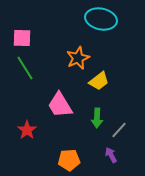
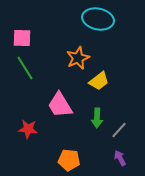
cyan ellipse: moved 3 px left
red star: moved 1 px right, 1 px up; rotated 30 degrees counterclockwise
purple arrow: moved 9 px right, 3 px down
orange pentagon: rotated 10 degrees clockwise
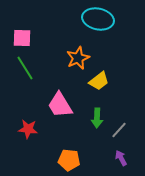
purple arrow: moved 1 px right
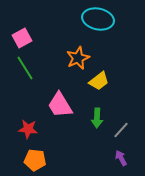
pink square: rotated 30 degrees counterclockwise
gray line: moved 2 px right
orange pentagon: moved 34 px left
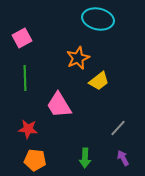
green line: moved 10 px down; rotated 30 degrees clockwise
pink trapezoid: moved 1 px left
green arrow: moved 12 px left, 40 px down
gray line: moved 3 px left, 2 px up
purple arrow: moved 2 px right
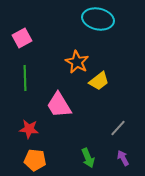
orange star: moved 1 px left, 4 px down; rotated 20 degrees counterclockwise
red star: moved 1 px right
green arrow: moved 3 px right; rotated 24 degrees counterclockwise
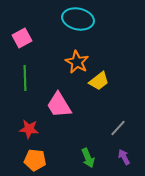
cyan ellipse: moved 20 px left
purple arrow: moved 1 px right, 1 px up
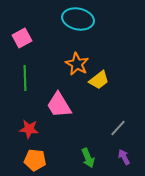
orange star: moved 2 px down
yellow trapezoid: moved 1 px up
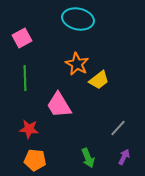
purple arrow: rotated 56 degrees clockwise
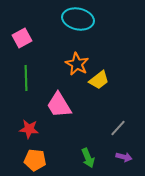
green line: moved 1 px right
purple arrow: rotated 77 degrees clockwise
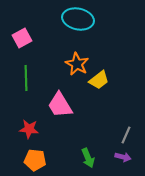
pink trapezoid: moved 1 px right
gray line: moved 8 px right, 7 px down; rotated 18 degrees counterclockwise
purple arrow: moved 1 px left
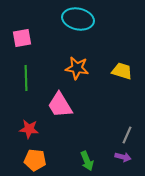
pink square: rotated 18 degrees clockwise
orange star: moved 4 px down; rotated 20 degrees counterclockwise
yellow trapezoid: moved 23 px right, 9 px up; rotated 125 degrees counterclockwise
gray line: moved 1 px right
green arrow: moved 1 px left, 3 px down
